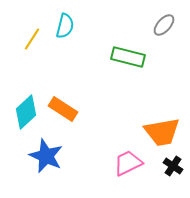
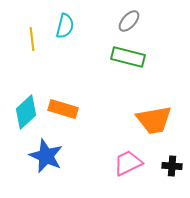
gray ellipse: moved 35 px left, 4 px up
yellow line: rotated 40 degrees counterclockwise
orange rectangle: rotated 16 degrees counterclockwise
orange trapezoid: moved 8 px left, 12 px up
black cross: moved 1 px left; rotated 30 degrees counterclockwise
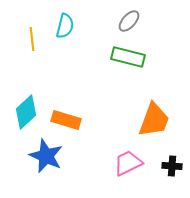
orange rectangle: moved 3 px right, 11 px down
orange trapezoid: rotated 60 degrees counterclockwise
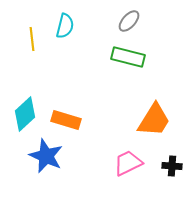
cyan diamond: moved 1 px left, 2 px down
orange trapezoid: rotated 12 degrees clockwise
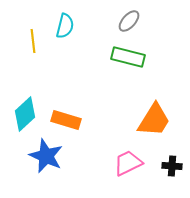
yellow line: moved 1 px right, 2 px down
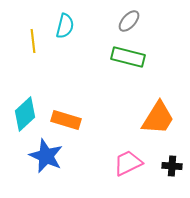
orange trapezoid: moved 4 px right, 2 px up
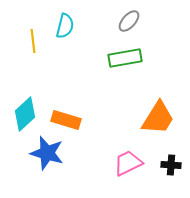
green rectangle: moved 3 px left, 1 px down; rotated 24 degrees counterclockwise
blue star: moved 1 px right, 3 px up; rotated 8 degrees counterclockwise
black cross: moved 1 px left, 1 px up
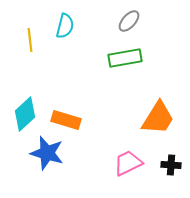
yellow line: moved 3 px left, 1 px up
